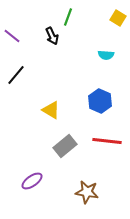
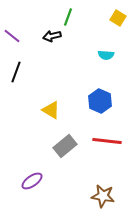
black arrow: rotated 102 degrees clockwise
black line: moved 3 px up; rotated 20 degrees counterclockwise
brown star: moved 16 px right, 4 px down
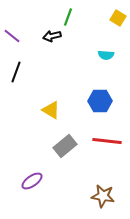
blue hexagon: rotated 25 degrees counterclockwise
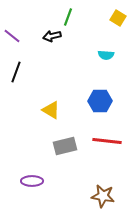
gray rectangle: rotated 25 degrees clockwise
purple ellipse: rotated 35 degrees clockwise
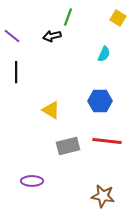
cyan semicircle: moved 2 px left, 1 px up; rotated 70 degrees counterclockwise
black line: rotated 20 degrees counterclockwise
gray rectangle: moved 3 px right
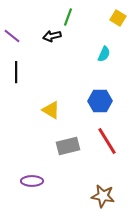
red line: rotated 52 degrees clockwise
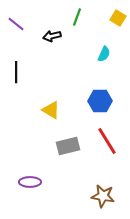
green line: moved 9 px right
purple line: moved 4 px right, 12 px up
purple ellipse: moved 2 px left, 1 px down
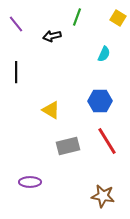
purple line: rotated 12 degrees clockwise
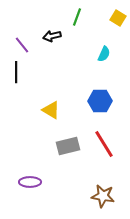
purple line: moved 6 px right, 21 px down
red line: moved 3 px left, 3 px down
